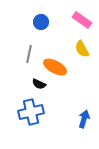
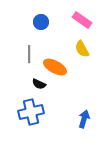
gray line: rotated 12 degrees counterclockwise
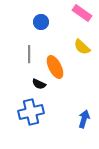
pink rectangle: moved 7 px up
yellow semicircle: moved 2 px up; rotated 18 degrees counterclockwise
orange ellipse: rotated 35 degrees clockwise
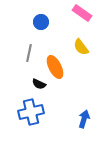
yellow semicircle: moved 1 px left; rotated 12 degrees clockwise
gray line: moved 1 px up; rotated 12 degrees clockwise
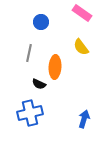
orange ellipse: rotated 30 degrees clockwise
blue cross: moved 1 px left, 1 px down
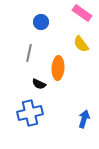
yellow semicircle: moved 3 px up
orange ellipse: moved 3 px right, 1 px down
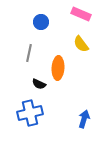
pink rectangle: moved 1 px left, 1 px down; rotated 12 degrees counterclockwise
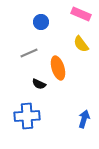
gray line: rotated 54 degrees clockwise
orange ellipse: rotated 20 degrees counterclockwise
blue cross: moved 3 px left, 3 px down; rotated 10 degrees clockwise
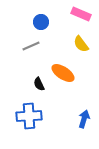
gray line: moved 2 px right, 7 px up
orange ellipse: moved 5 px right, 5 px down; rotated 40 degrees counterclockwise
black semicircle: rotated 40 degrees clockwise
blue cross: moved 2 px right
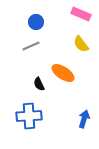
blue circle: moved 5 px left
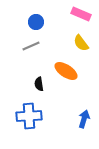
yellow semicircle: moved 1 px up
orange ellipse: moved 3 px right, 2 px up
black semicircle: rotated 16 degrees clockwise
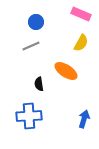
yellow semicircle: rotated 114 degrees counterclockwise
